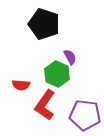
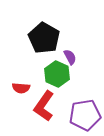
black pentagon: moved 14 px down; rotated 12 degrees clockwise
red semicircle: moved 3 px down
red L-shape: moved 1 px left, 1 px down
purple pentagon: rotated 16 degrees counterclockwise
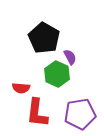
red L-shape: moved 7 px left, 7 px down; rotated 28 degrees counterclockwise
purple pentagon: moved 5 px left, 1 px up
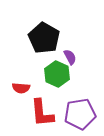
red L-shape: moved 5 px right; rotated 12 degrees counterclockwise
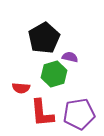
black pentagon: rotated 12 degrees clockwise
purple semicircle: rotated 49 degrees counterclockwise
green hexagon: moved 3 px left; rotated 20 degrees clockwise
purple pentagon: moved 1 px left
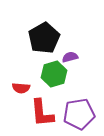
purple semicircle: rotated 28 degrees counterclockwise
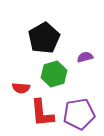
purple semicircle: moved 15 px right
